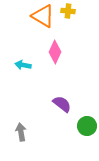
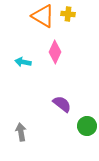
yellow cross: moved 3 px down
cyan arrow: moved 3 px up
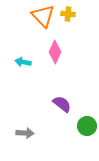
orange triangle: rotated 15 degrees clockwise
gray arrow: moved 4 px right, 1 px down; rotated 102 degrees clockwise
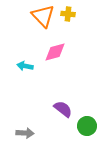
pink diamond: rotated 50 degrees clockwise
cyan arrow: moved 2 px right, 4 px down
purple semicircle: moved 1 px right, 5 px down
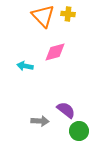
purple semicircle: moved 3 px right, 1 px down
green circle: moved 8 px left, 5 px down
gray arrow: moved 15 px right, 12 px up
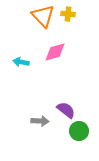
cyan arrow: moved 4 px left, 4 px up
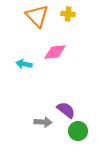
orange triangle: moved 6 px left
pink diamond: rotated 10 degrees clockwise
cyan arrow: moved 3 px right, 2 px down
gray arrow: moved 3 px right, 1 px down
green circle: moved 1 px left
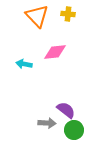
gray arrow: moved 4 px right, 1 px down
green circle: moved 4 px left, 1 px up
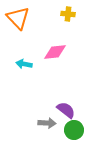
orange triangle: moved 19 px left, 2 px down
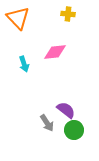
cyan arrow: rotated 119 degrees counterclockwise
gray arrow: rotated 54 degrees clockwise
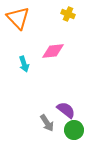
yellow cross: rotated 16 degrees clockwise
pink diamond: moved 2 px left, 1 px up
